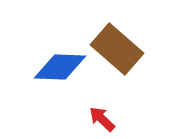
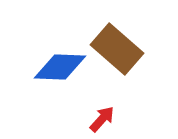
red arrow: rotated 88 degrees clockwise
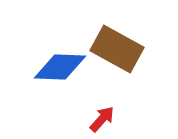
brown rectangle: rotated 12 degrees counterclockwise
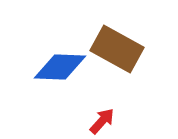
red arrow: moved 2 px down
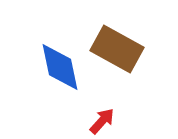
blue diamond: rotated 76 degrees clockwise
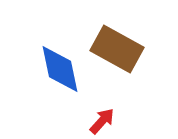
blue diamond: moved 2 px down
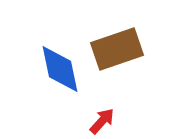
brown rectangle: rotated 48 degrees counterclockwise
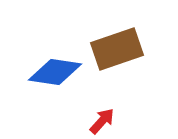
blue diamond: moved 5 px left, 3 px down; rotated 70 degrees counterclockwise
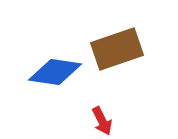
red arrow: rotated 112 degrees clockwise
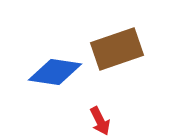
red arrow: moved 2 px left
